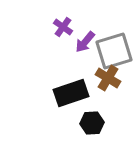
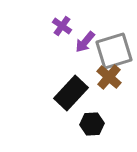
purple cross: moved 1 px left, 1 px up
brown cross: moved 1 px right, 1 px up; rotated 10 degrees clockwise
black rectangle: rotated 28 degrees counterclockwise
black hexagon: moved 1 px down
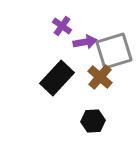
purple arrow: rotated 140 degrees counterclockwise
brown cross: moved 9 px left
black rectangle: moved 14 px left, 15 px up
black hexagon: moved 1 px right, 3 px up
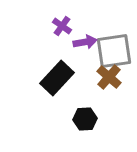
gray square: rotated 9 degrees clockwise
brown cross: moved 9 px right
black hexagon: moved 8 px left, 2 px up
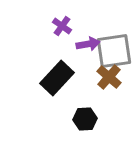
purple arrow: moved 3 px right, 2 px down
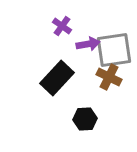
gray square: moved 1 px up
brown cross: rotated 15 degrees counterclockwise
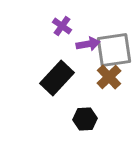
brown cross: rotated 20 degrees clockwise
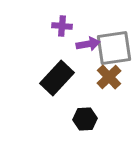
purple cross: rotated 30 degrees counterclockwise
gray square: moved 2 px up
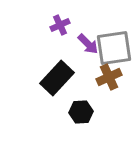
purple cross: moved 2 px left, 1 px up; rotated 30 degrees counterclockwise
purple arrow: rotated 55 degrees clockwise
brown cross: rotated 20 degrees clockwise
black hexagon: moved 4 px left, 7 px up
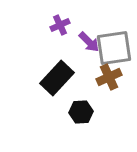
purple arrow: moved 1 px right, 2 px up
